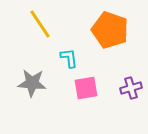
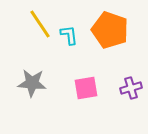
cyan L-shape: moved 23 px up
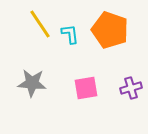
cyan L-shape: moved 1 px right, 1 px up
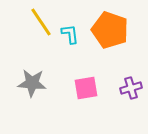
yellow line: moved 1 px right, 2 px up
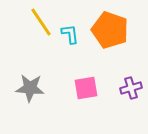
gray star: moved 2 px left, 5 px down
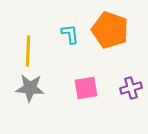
yellow line: moved 13 px left, 29 px down; rotated 36 degrees clockwise
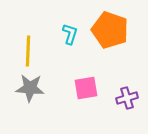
cyan L-shape: rotated 25 degrees clockwise
purple cross: moved 4 px left, 10 px down
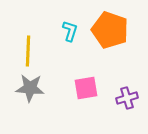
cyan L-shape: moved 3 px up
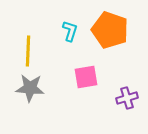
pink square: moved 11 px up
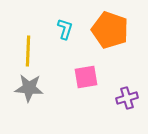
cyan L-shape: moved 5 px left, 2 px up
gray star: moved 1 px left
